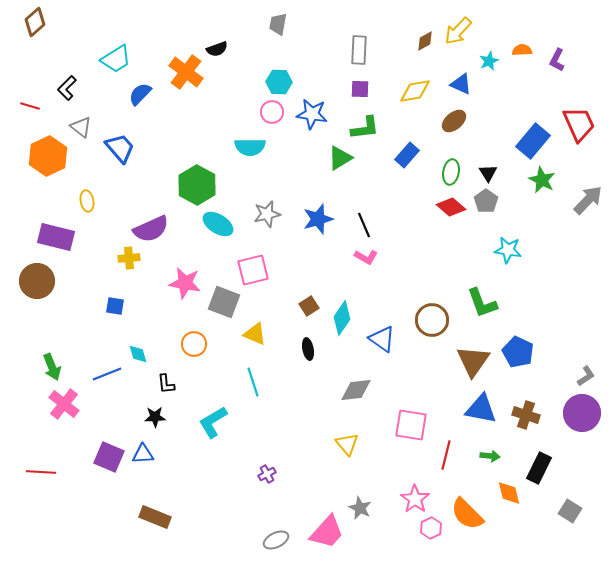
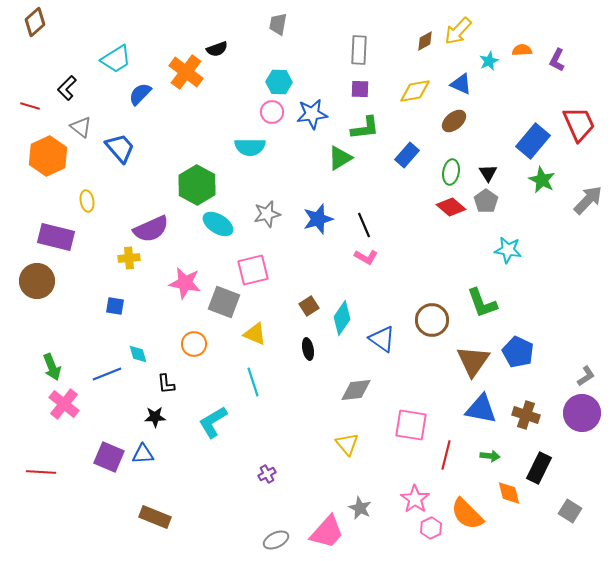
blue star at (312, 114): rotated 16 degrees counterclockwise
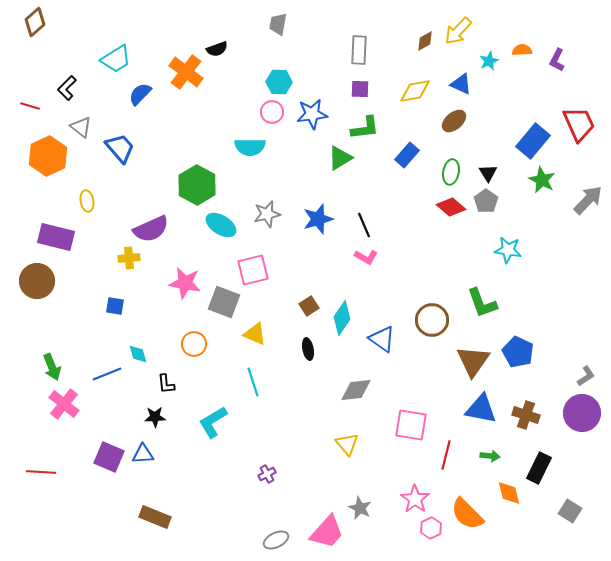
cyan ellipse at (218, 224): moved 3 px right, 1 px down
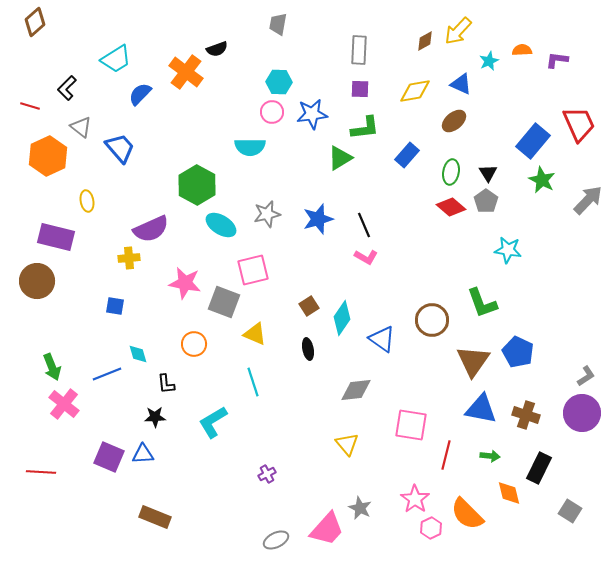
purple L-shape at (557, 60): rotated 70 degrees clockwise
pink trapezoid at (327, 532): moved 3 px up
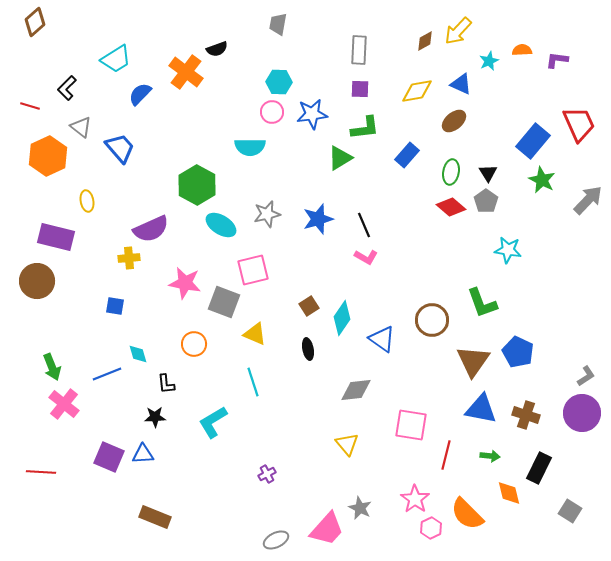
yellow diamond at (415, 91): moved 2 px right
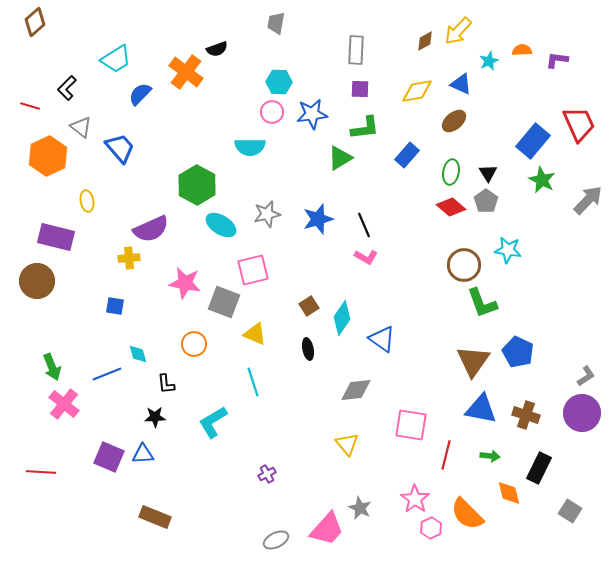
gray trapezoid at (278, 24): moved 2 px left, 1 px up
gray rectangle at (359, 50): moved 3 px left
brown circle at (432, 320): moved 32 px right, 55 px up
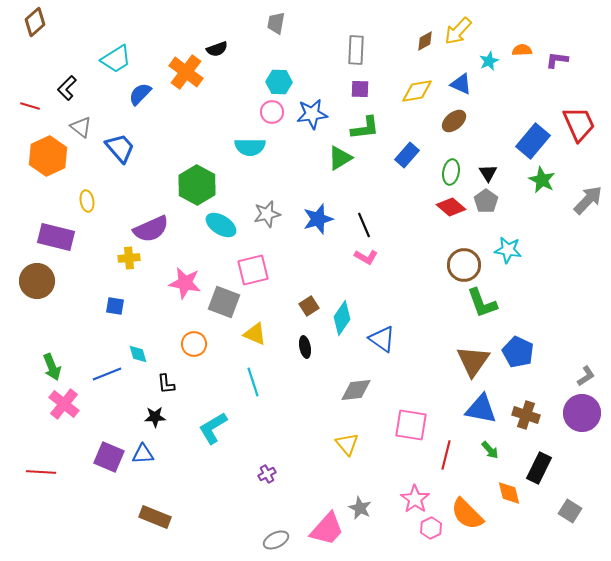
black ellipse at (308, 349): moved 3 px left, 2 px up
cyan L-shape at (213, 422): moved 6 px down
green arrow at (490, 456): moved 6 px up; rotated 42 degrees clockwise
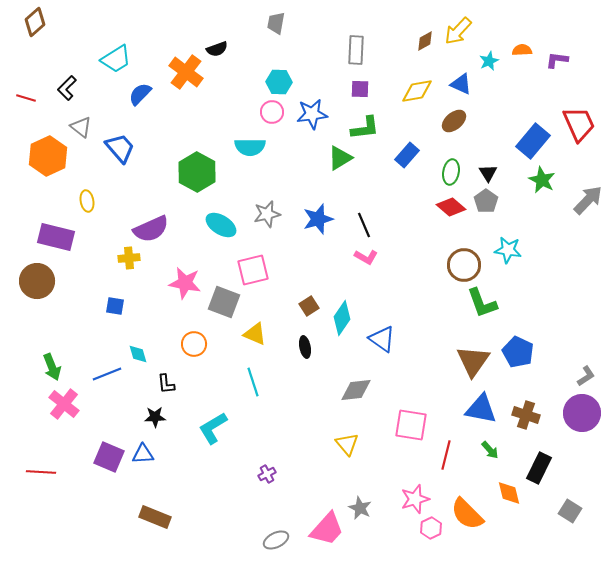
red line at (30, 106): moved 4 px left, 8 px up
green hexagon at (197, 185): moved 13 px up
pink star at (415, 499): rotated 20 degrees clockwise
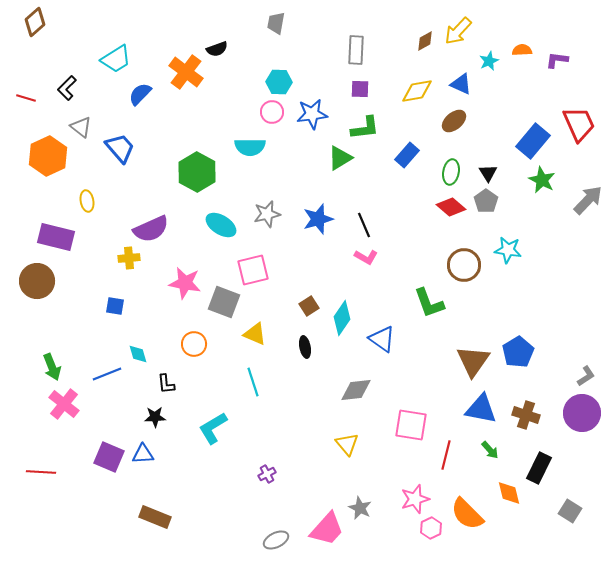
green L-shape at (482, 303): moved 53 px left
blue pentagon at (518, 352): rotated 16 degrees clockwise
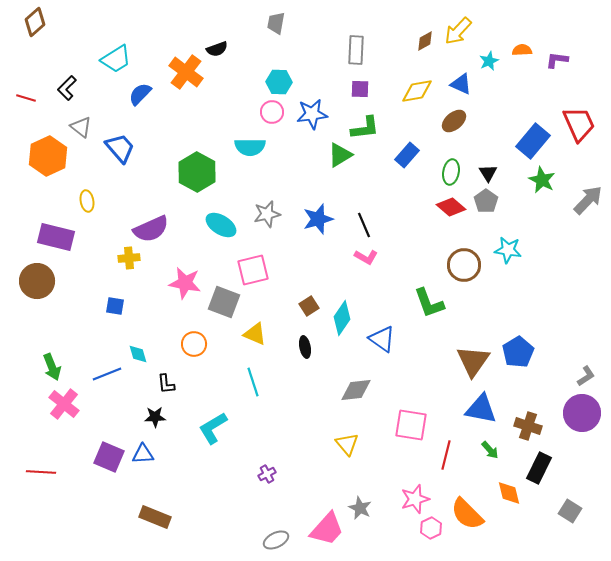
green triangle at (340, 158): moved 3 px up
brown cross at (526, 415): moved 2 px right, 11 px down
